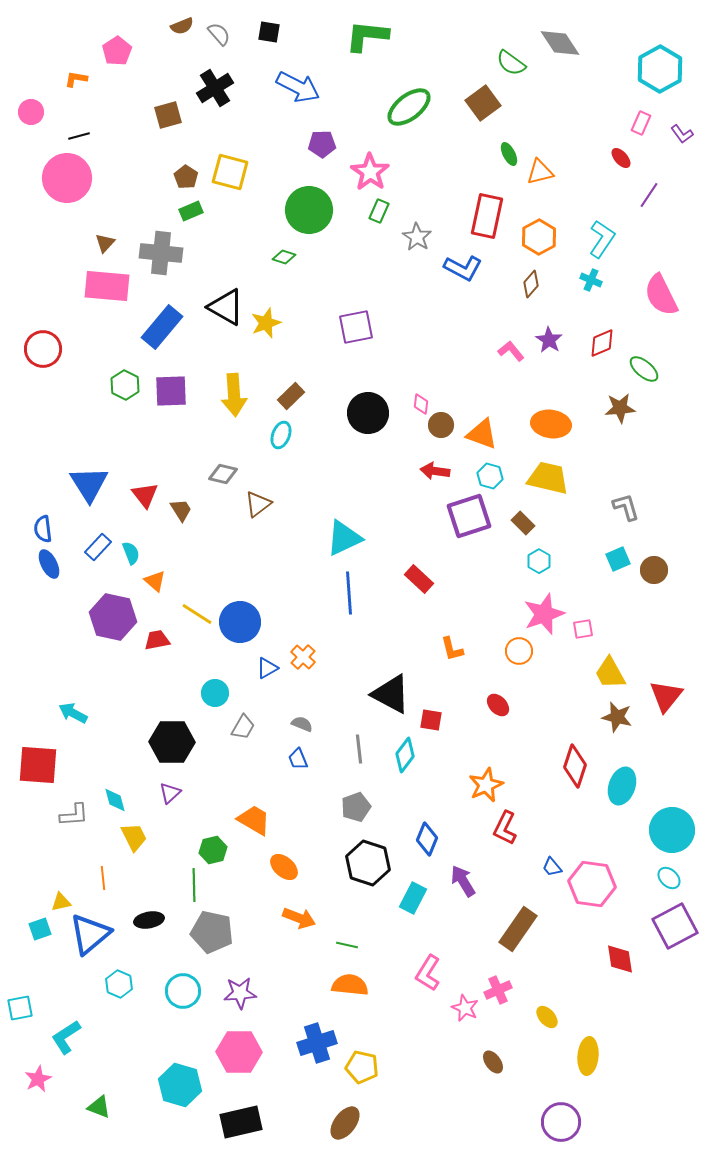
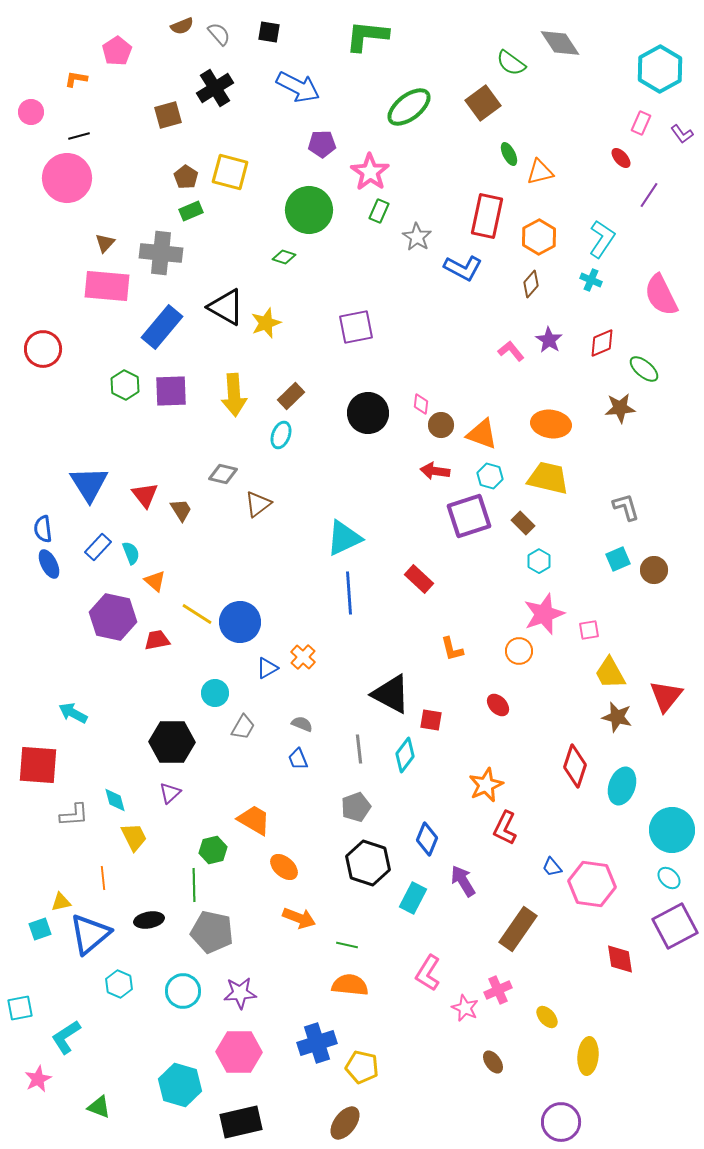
pink square at (583, 629): moved 6 px right, 1 px down
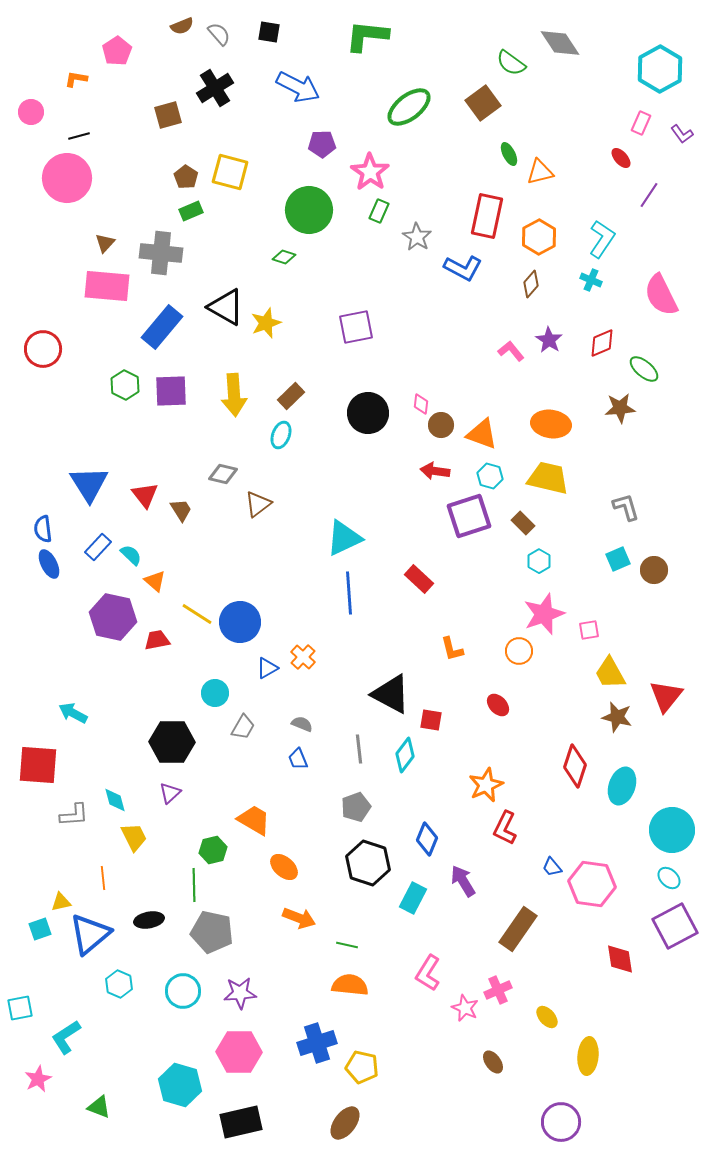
cyan semicircle at (131, 553): moved 2 px down; rotated 25 degrees counterclockwise
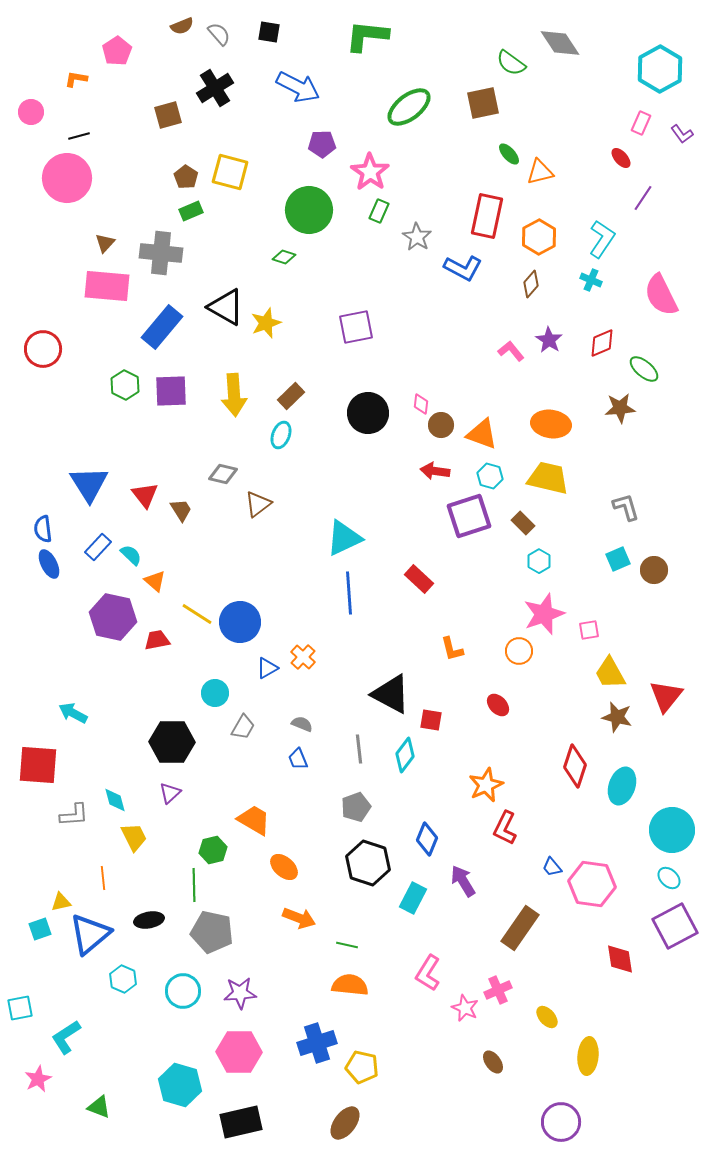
brown square at (483, 103): rotated 24 degrees clockwise
green ellipse at (509, 154): rotated 15 degrees counterclockwise
purple line at (649, 195): moved 6 px left, 3 px down
brown rectangle at (518, 929): moved 2 px right, 1 px up
cyan hexagon at (119, 984): moved 4 px right, 5 px up
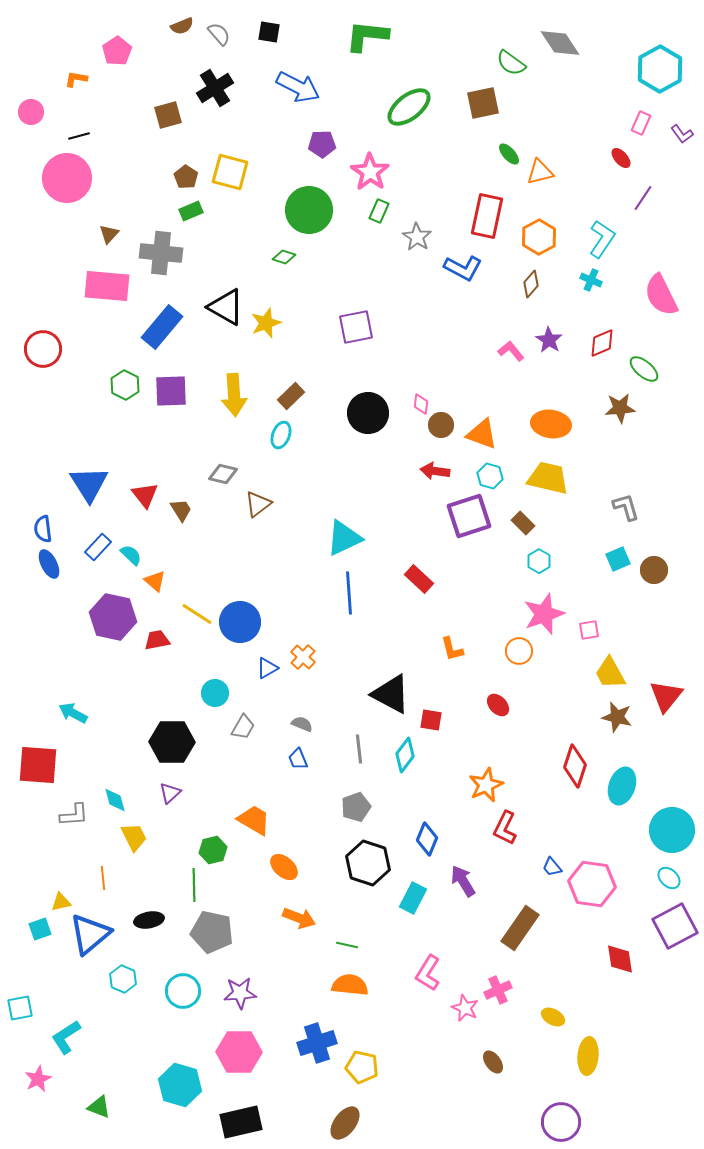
brown triangle at (105, 243): moved 4 px right, 9 px up
yellow ellipse at (547, 1017): moved 6 px right; rotated 20 degrees counterclockwise
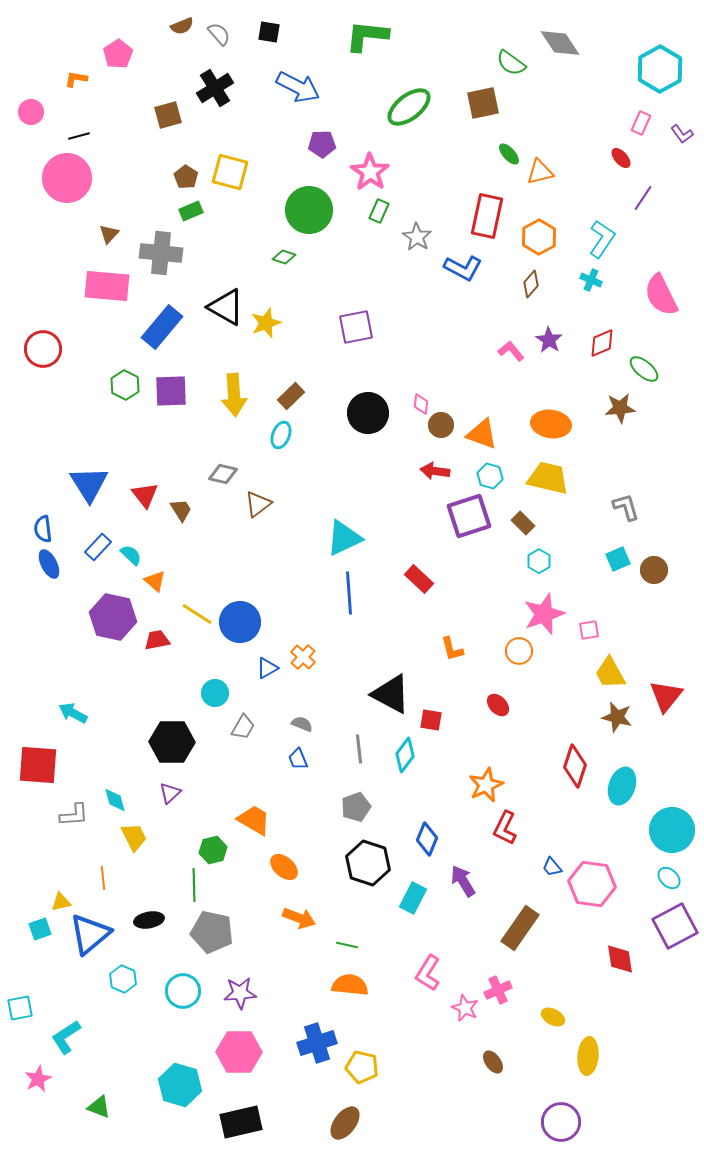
pink pentagon at (117, 51): moved 1 px right, 3 px down
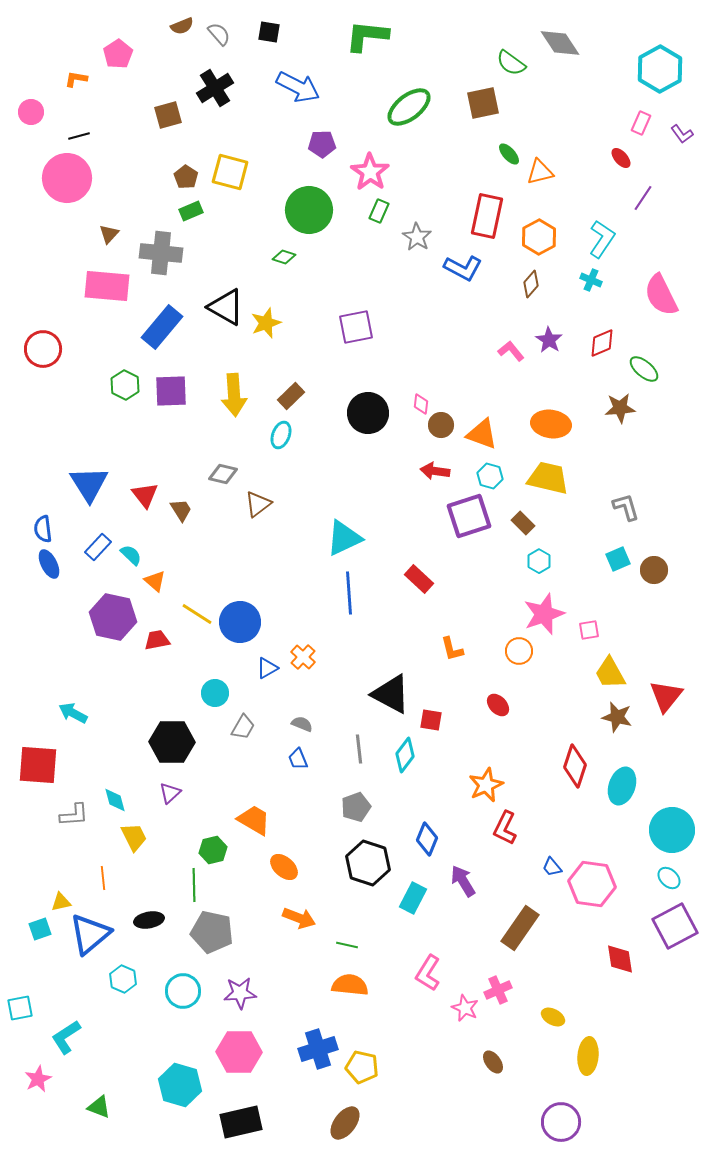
blue cross at (317, 1043): moved 1 px right, 6 px down
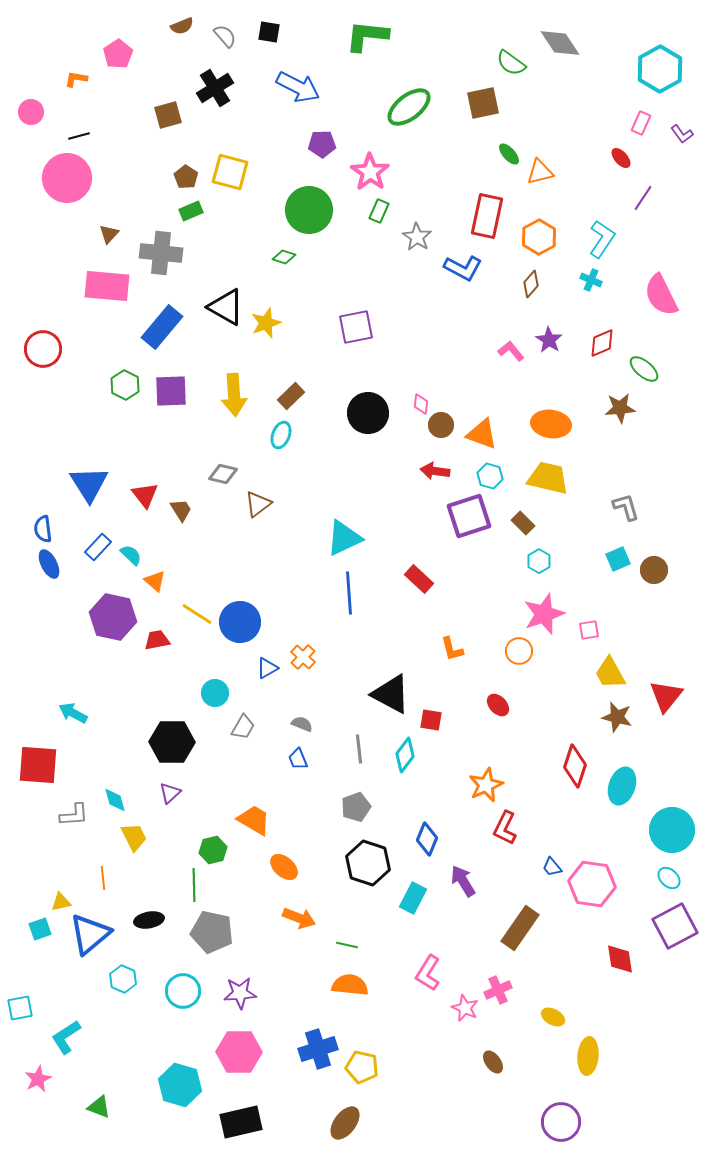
gray semicircle at (219, 34): moved 6 px right, 2 px down
